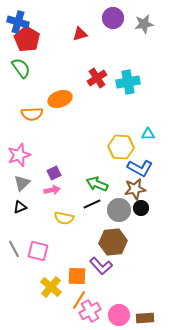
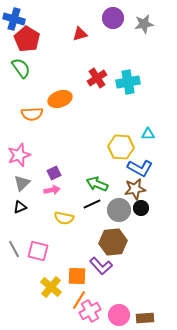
blue cross: moved 4 px left, 3 px up
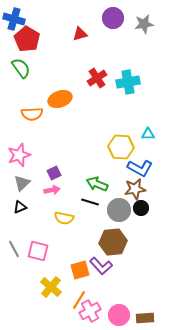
black line: moved 2 px left, 2 px up; rotated 42 degrees clockwise
orange square: moved 3 px right, 6 px up; rotated 18 degrees counterclockwise
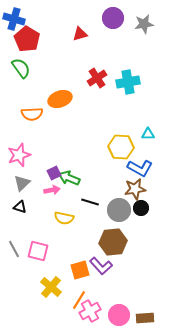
green arrow: moved 28 px left, 6 px up
black triangle: rotated 40 degrees clockwise
